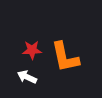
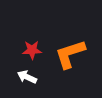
orange L-shape: moved 5 px right, 3 px up; rotated 84 degrees clockwise
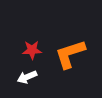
white arrow: rotated 48 degrees counterclockwise
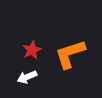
red star: rotated 24 degrees counterclockwise
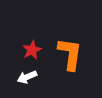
orange L-shape: rotated 116 degrees clockwise
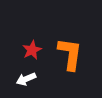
white arrow: moved 1 px left, 2 px down
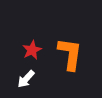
white arrow: rotated 24 degrees counterclockwise
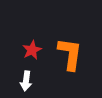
white arrow: moved 2 px down; rotated 36 degrees counterclockwise
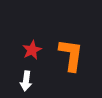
orange L-shape: moved 1 px right, 1 px down
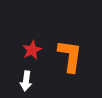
orange L-shape: moved 1 px left, 1 px down
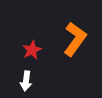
orange L-shape: moved 5 px right, 17 px up; rotated 28 degrees clockwise
